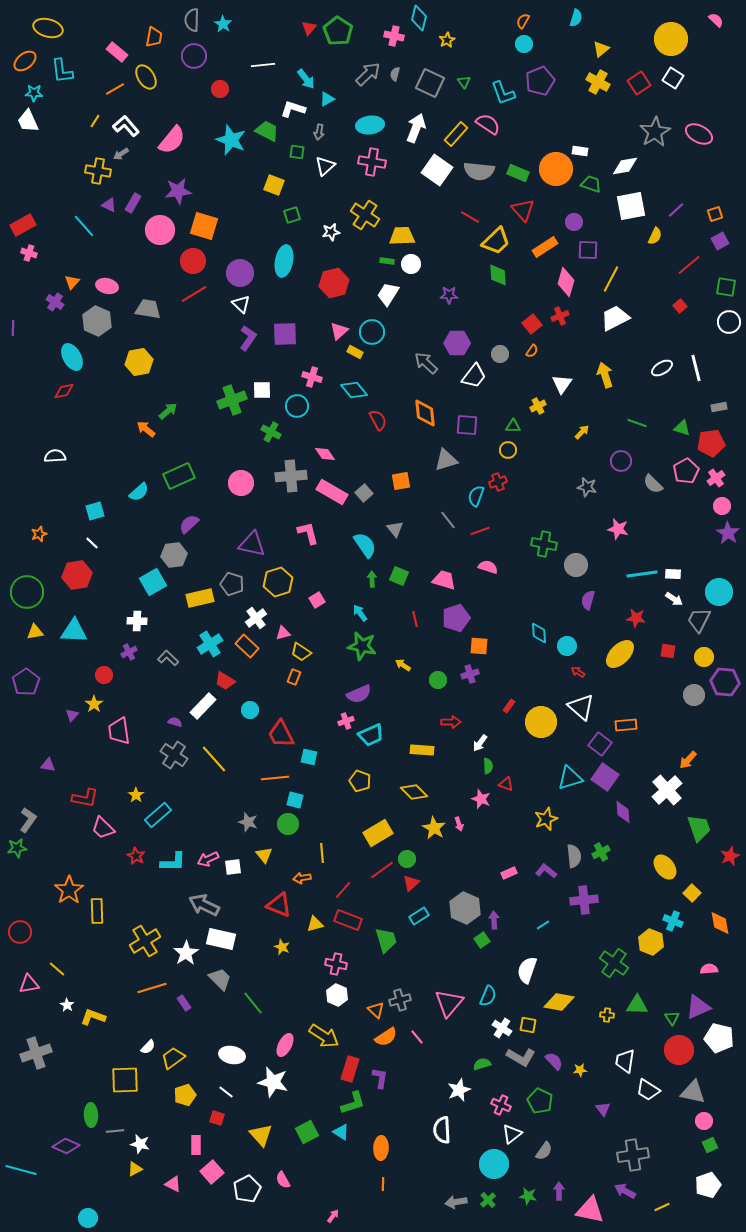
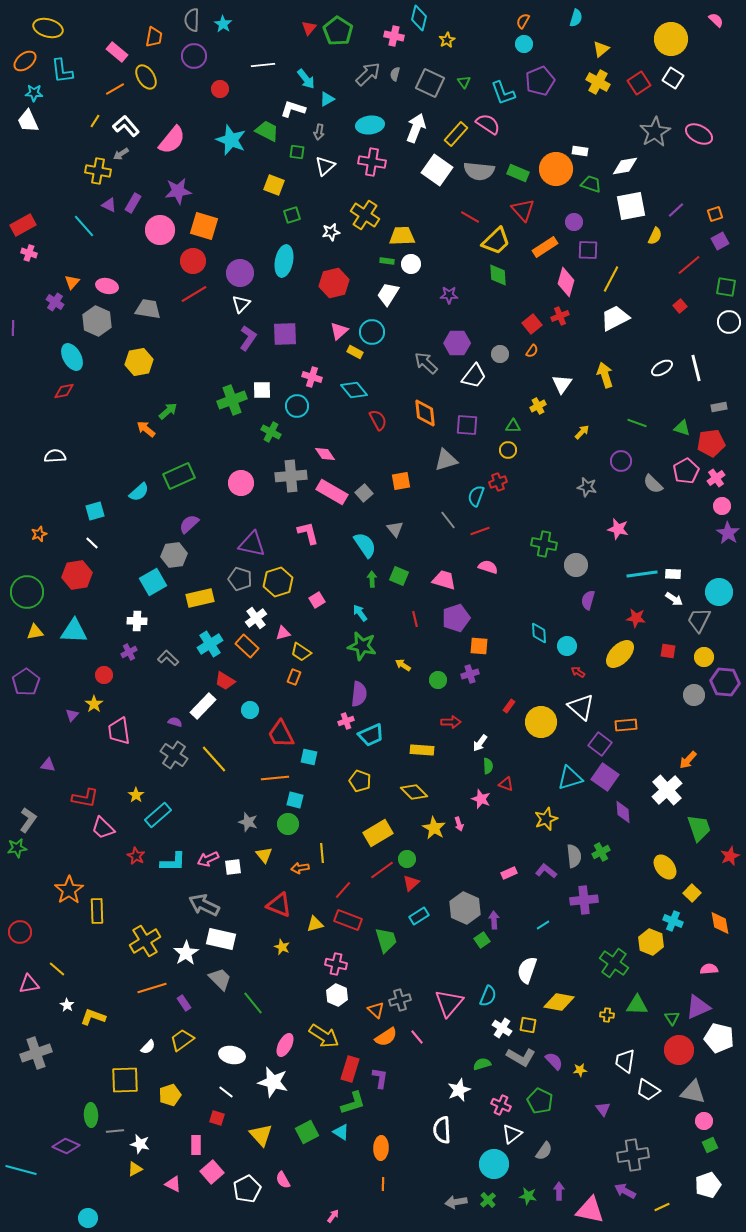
white triangle at (241, 304): rotated 30 degrees clockwise
gray pentagon at (232, 584): moved 8 px right, 5 px up
purple semicircle at (359, 694): rotated 60 degrees counterclockwise
orange arrow at (302, 878): moved 2 px left, 10 px up
yellow trapezoid at (173, 1058): moved 9 px right, 18 px up
yellow pentagon at (185, 1095): moved 15 px left
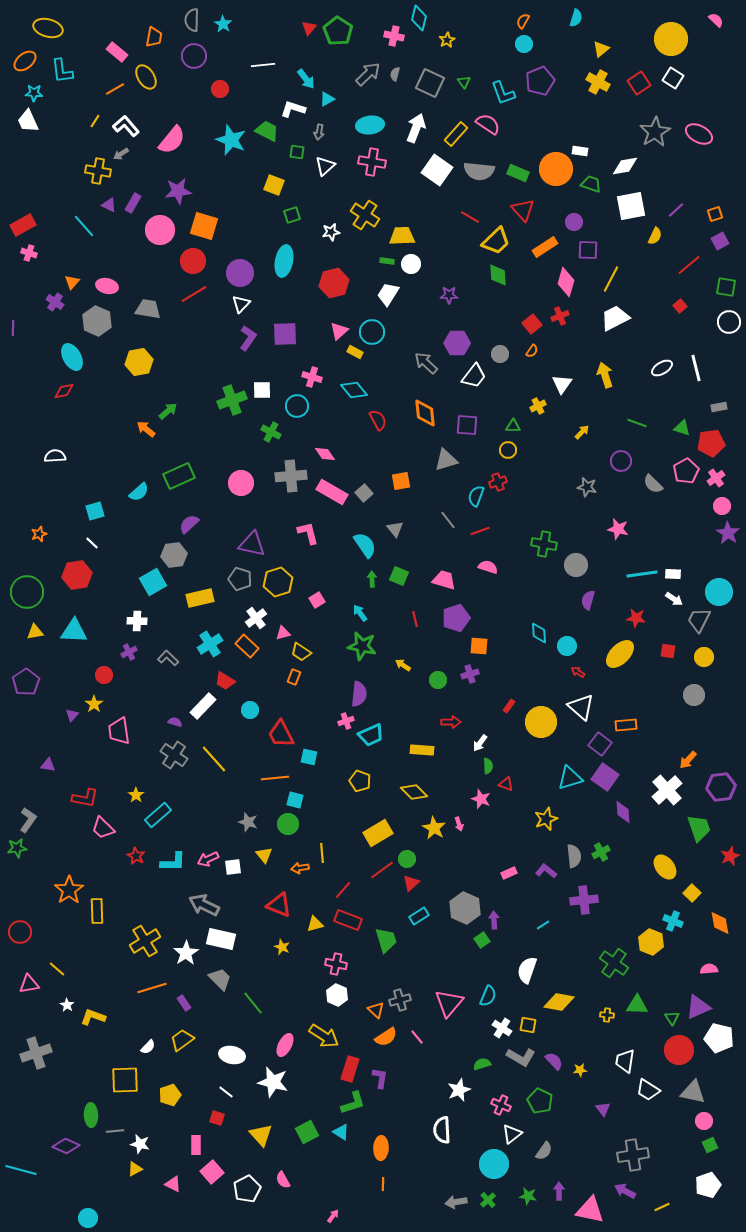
purple hexagon at (725, 682): moved 4 px left, 105 px down; rotated 12 degrees counterclockwise
